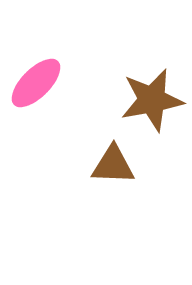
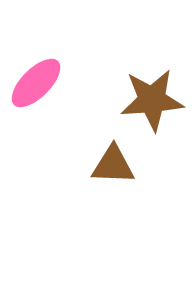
brown star: rotated 6 degrees clockwise
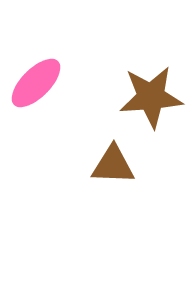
brown star: moved 1 px left, 3 px up
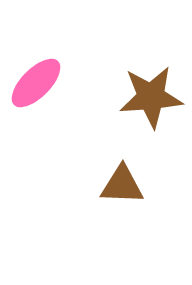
brown triangle: moved 9 px right, 20 px down
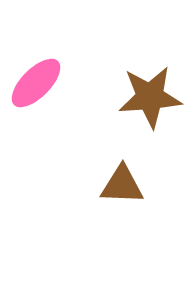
brown star: moved 1 px left
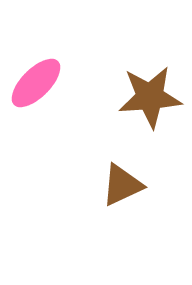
brown triangle: rotated 27 degrees counterclockwise
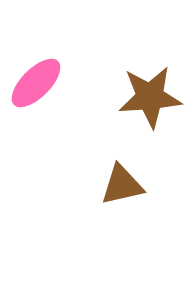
brown triangle: rotated 12 degrees clockwise
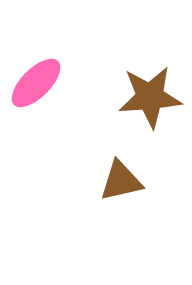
brown triangle: moved 1 px left, 4 px up
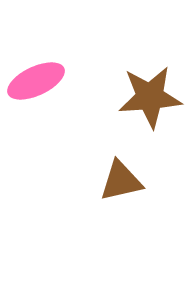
pink ellipse: moved 2 px up; rotated 20 degrees clockwise
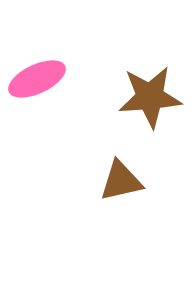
pink ellipse: moved 1 px right, 2 px up
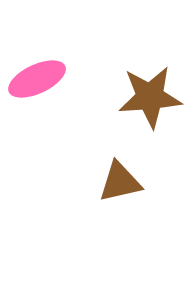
brown triangle: moved 1 px left, 1 px down
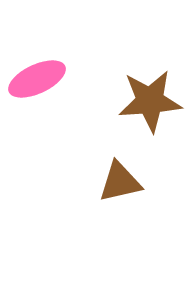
brown star: moved 4 px down
